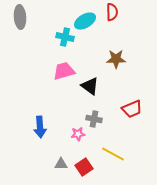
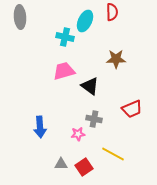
cyan ellipse: rotated 35 degrees counterclockwise
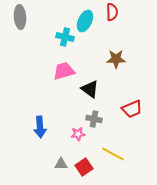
black triangle: moved 3 px down
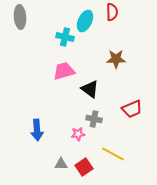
blue arrow: moved 3 px left, 3 px down
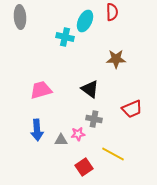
pink trapezoid: moved 23 px left, 19 px down
gray triangle: moved 24 px up
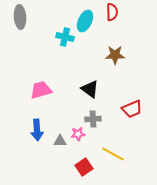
brown star: moved 1 px left, 4 px up
gray cross: moved 1 px left; rotated 14 degrees counterclockwise
gray triangle: moved 1 px left, 1 px down
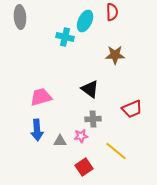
pink trapezoid: moved 7 px down
pink star: moved 3 px right, 2 px down
yellow line: moved 3 px right, 3 px up; rotated 10 degrees clockwise
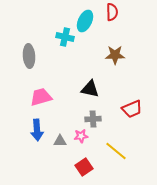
gray ellipse: moved 9 px right, 39 px down
black triangle: rotated 24 degrees counterclockwise
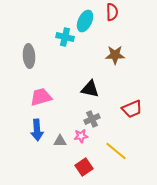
gray cross: moved 1 px left; rotated 21 degrees counterclockwise
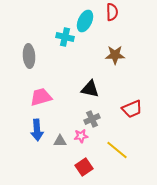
yellow line: moved 1 px right, 1 px up
